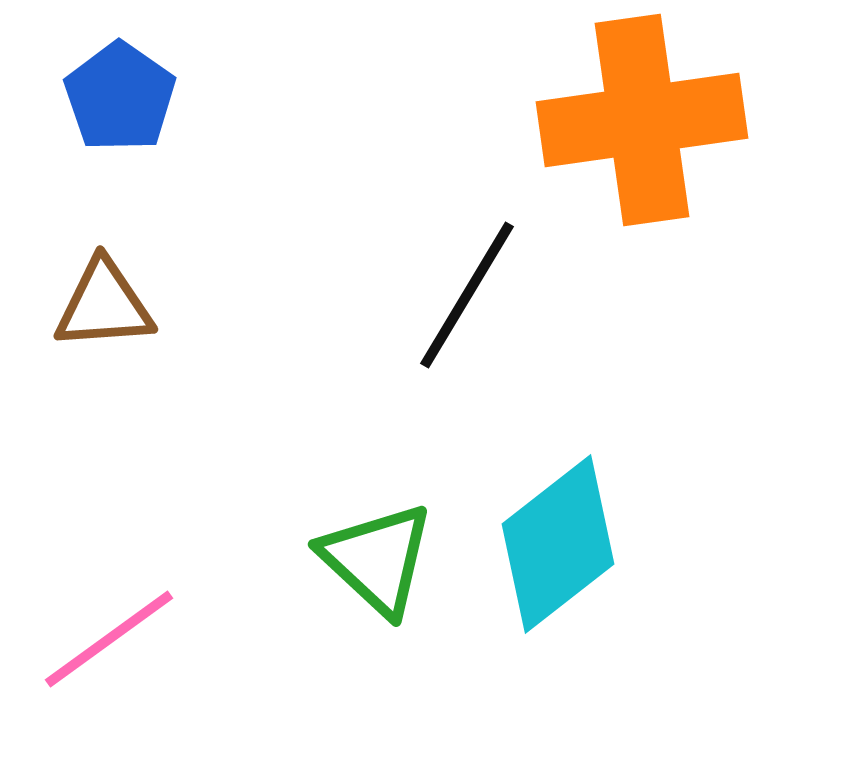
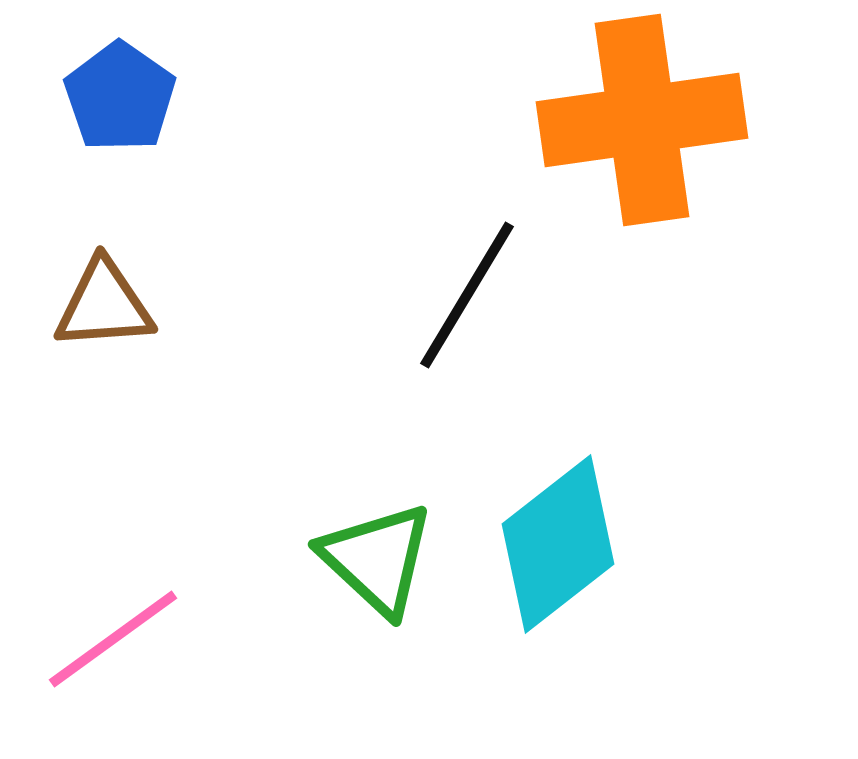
pink line: moved 4 px right
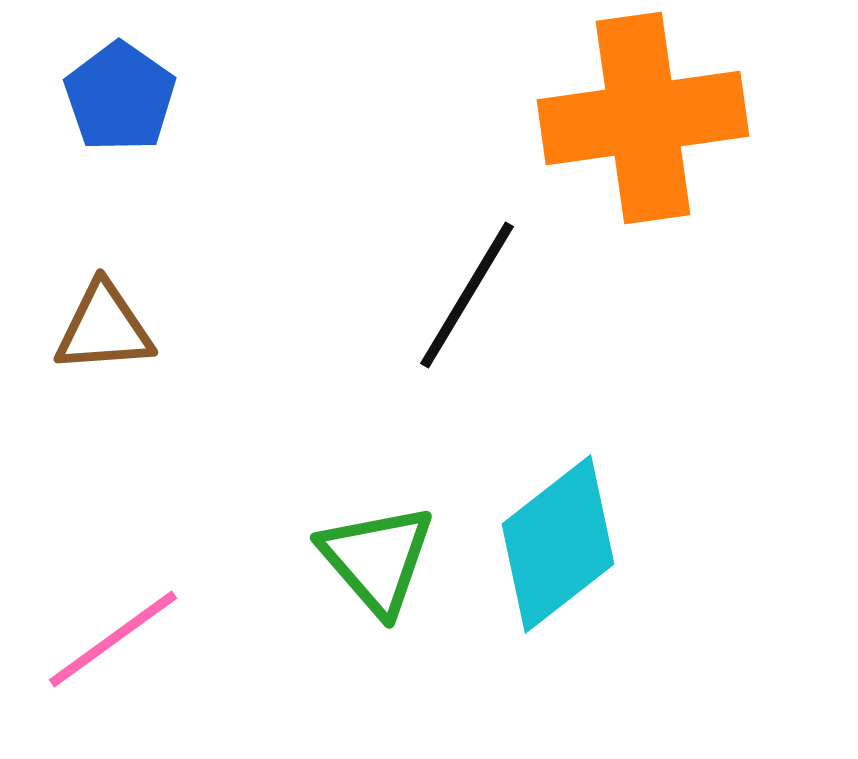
orange cross: moved 1 px right, 2 px up
brown triangle: moved 23 px down
green triangle: rotated 6 degrees clockwise
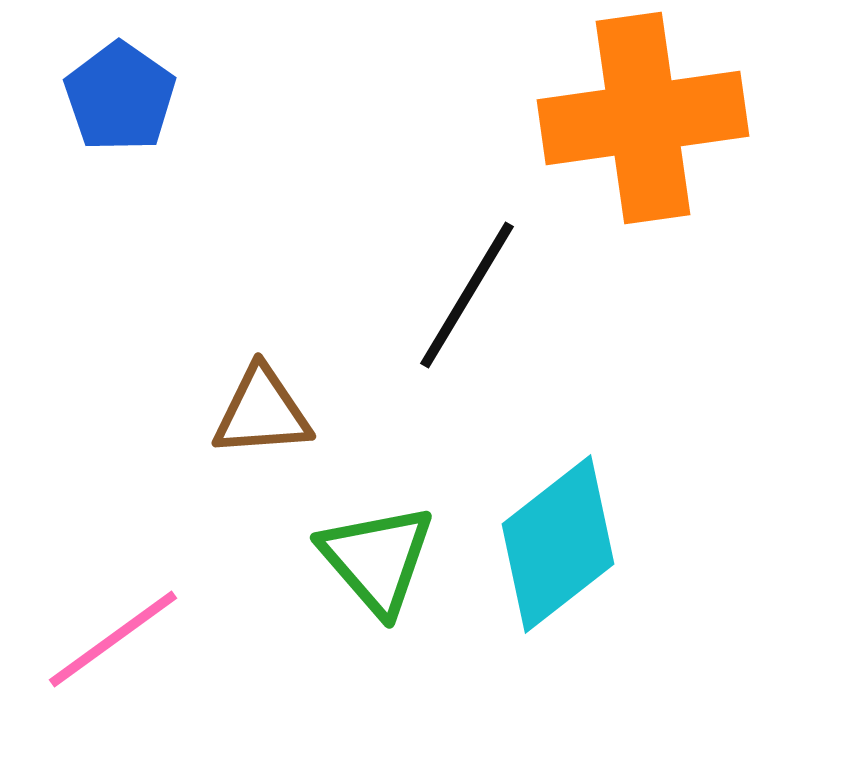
brown triangle: moved 158 px right, 84 px down
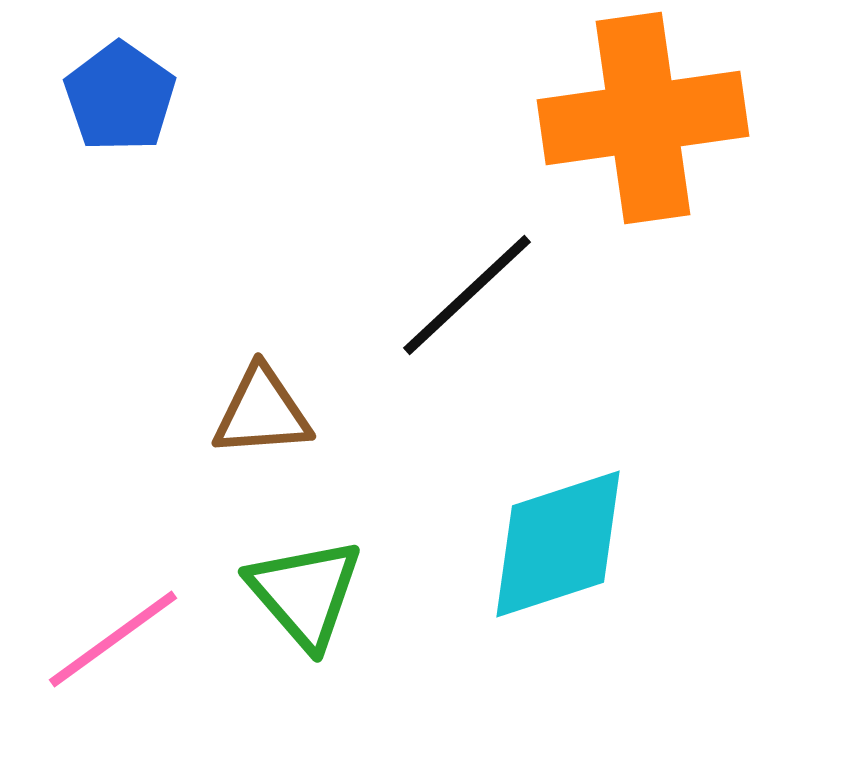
black line: rotated 16 degrees clockwise
cyan diamond: rotated 20 degrees clockwise
green triangle: moved 72 px left, 34 px down
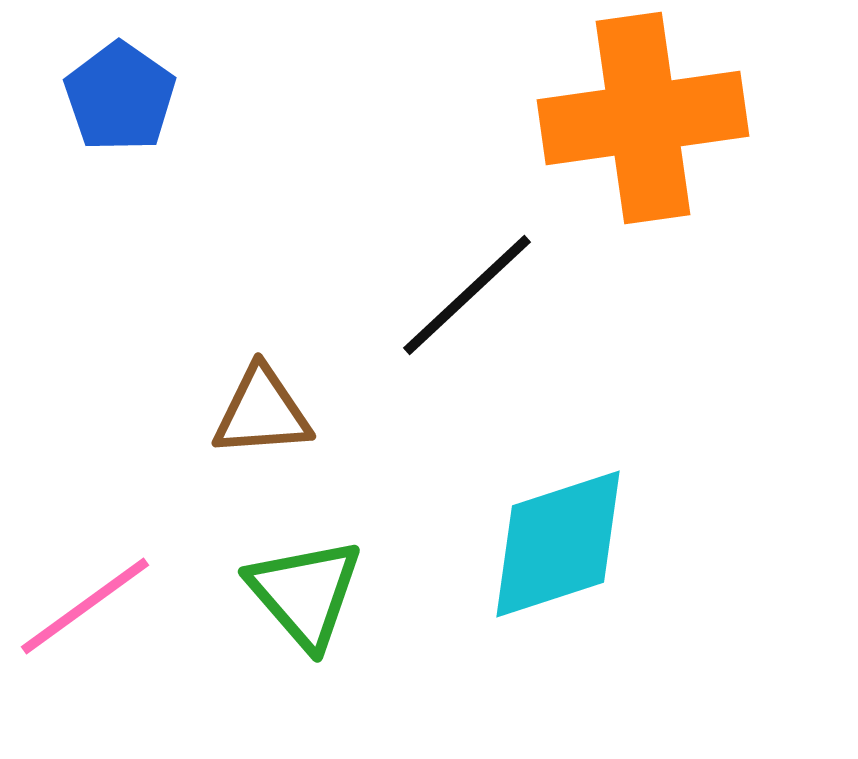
pink line: moved 28 px left, 33 px up
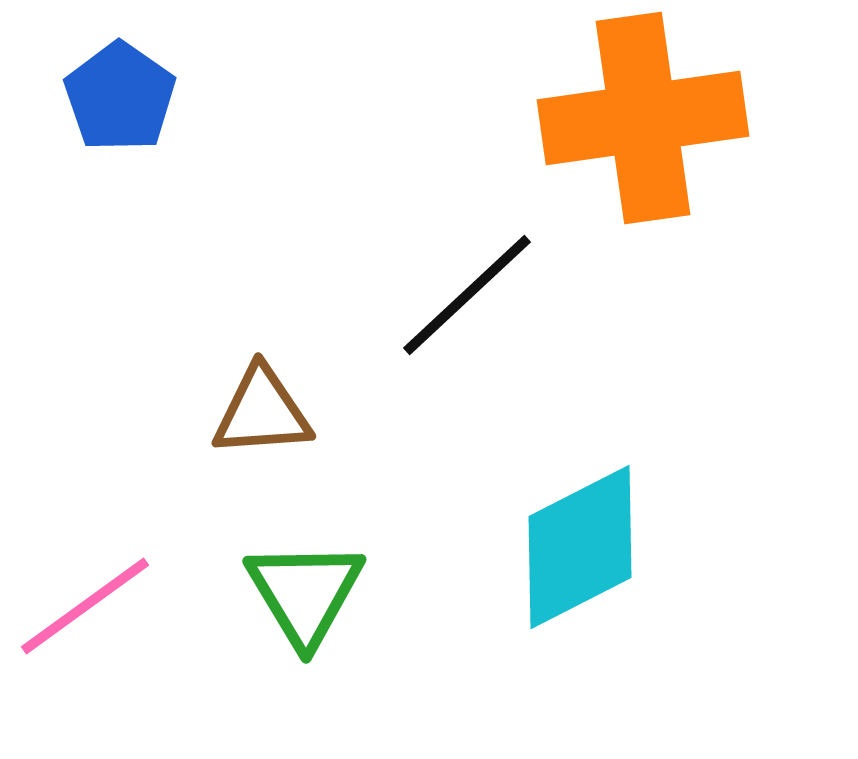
cyan diamond: moved 22 px right, 3 px down; rotated 9 degrees counterclockwise
green triangle: rotated 10 degrees clockwise
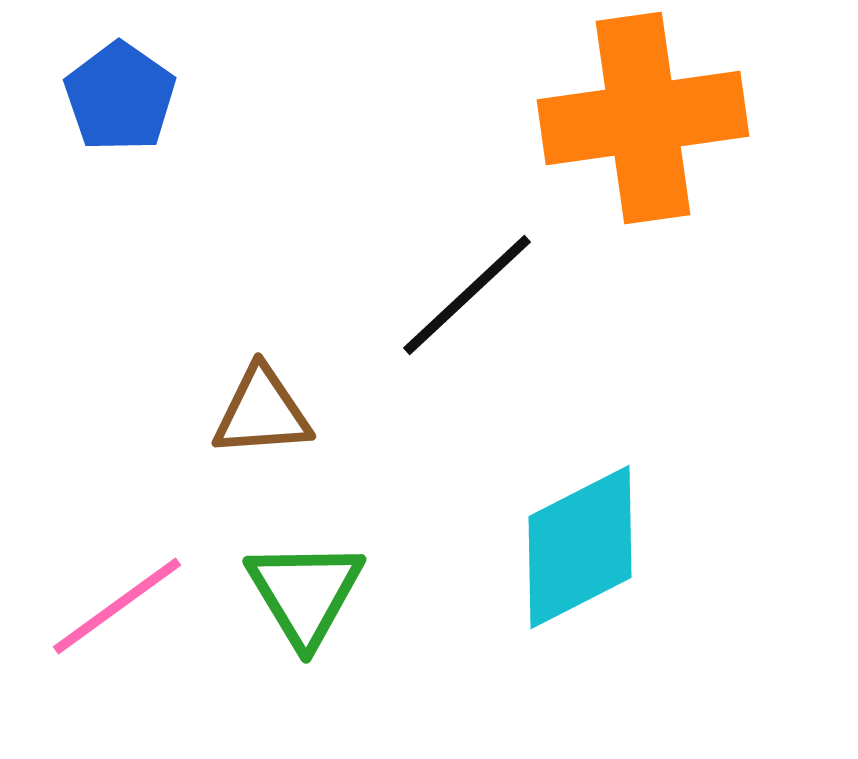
pink line: moved 32 px right
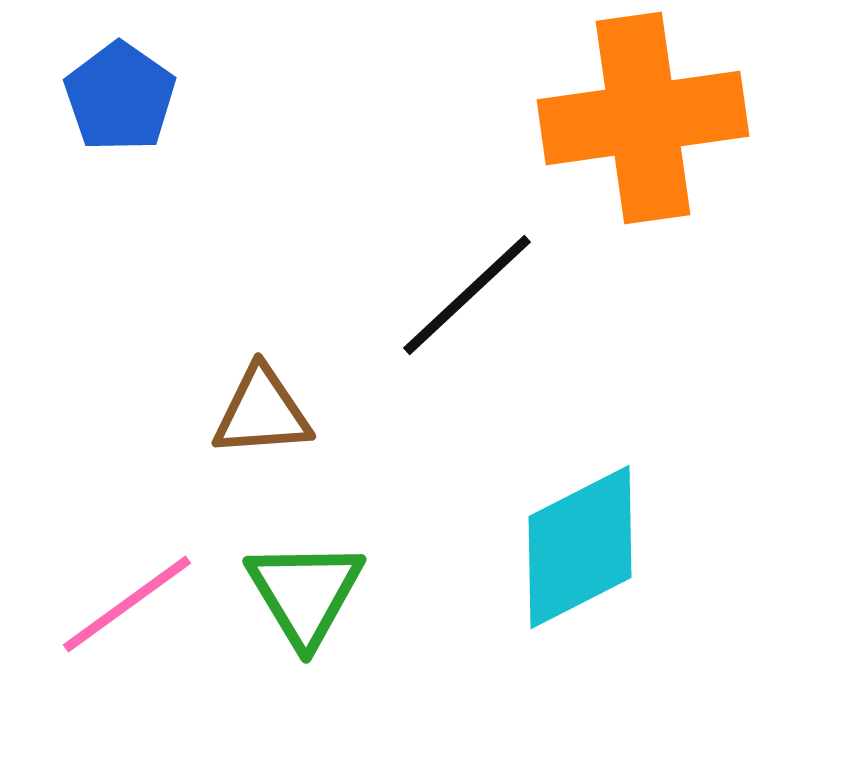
pink line: moved 10 px right, 2 px up
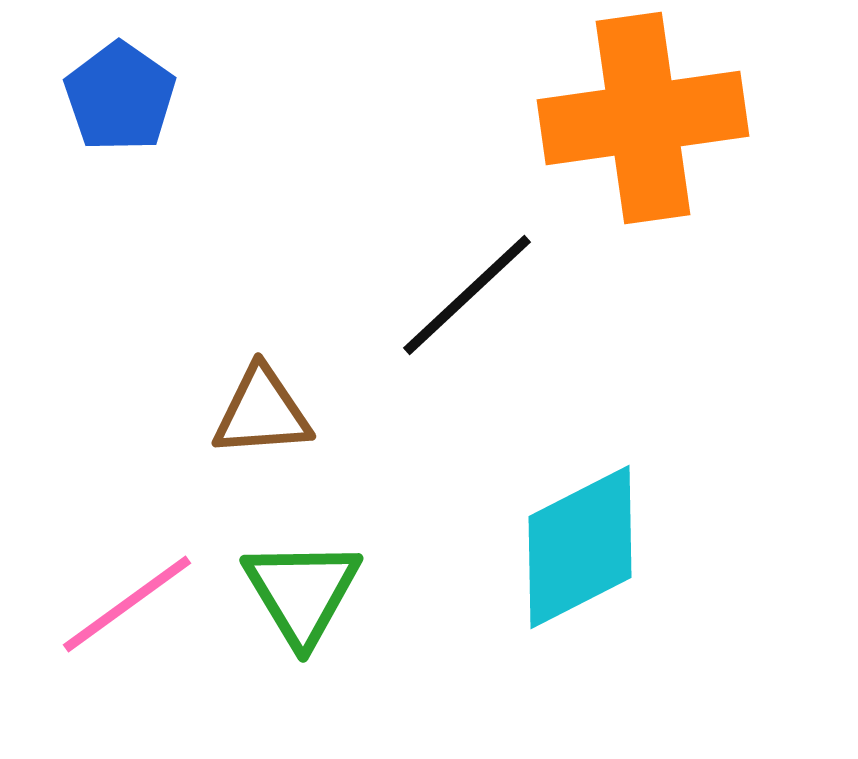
green triangle: moved 3 px left, 1 px up
